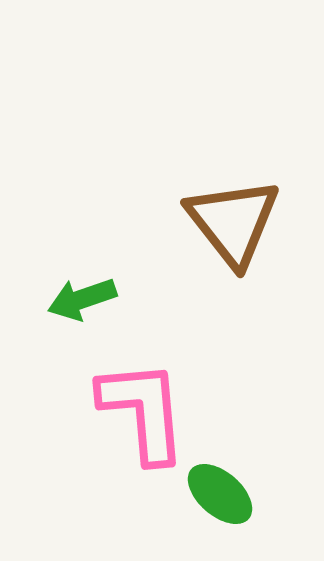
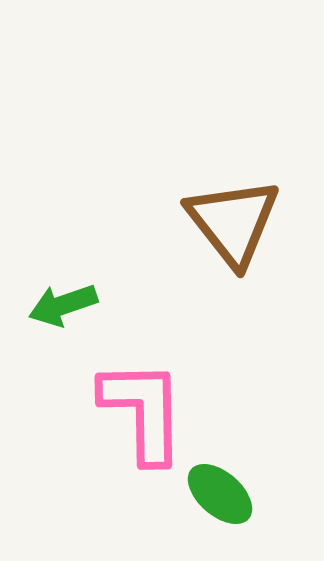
green arrow: moved 19 px left, 6 px down
pink L-shape: rotated 4 degrees clockwise
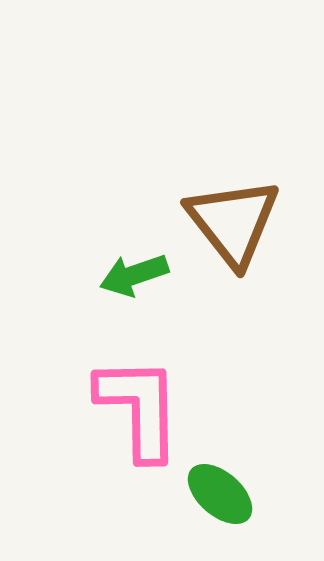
green arrow: moved 71 px right, 30 px up
pink L-shape: moved 4 px left, 3 px up
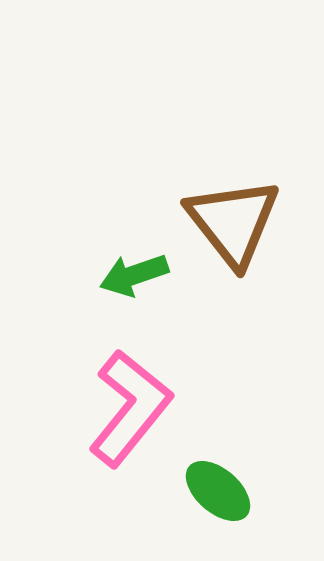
pink L-shape: moved 9 px left; rotated 40 degrees clockwise
green ellipse: moved 2 px left, 3 px up
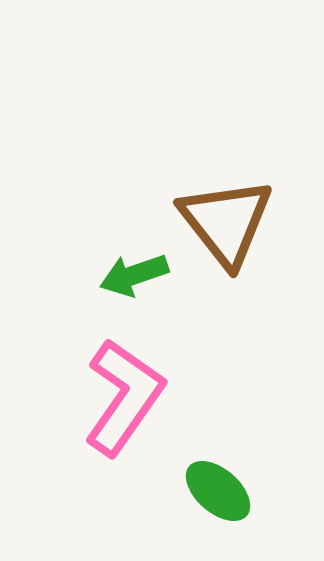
brown triangle: moved 7 px left
pink L-shape: moved 6 px left, 11 px up; rotated 4 degrees counterclockwise
